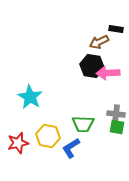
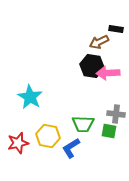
green square: moved 8 px left, 4 px down
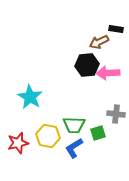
black hexagon: moved 5 px left, 1 px up; rotated 15 degrees counterclockwise
green trapezoid: moved 9 px left, 1 px down
green square: moved 11 px left, 2 px down; rotated 28 degrees counterclockwise
blue L-shape: moved 3 px right
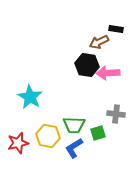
black hexagon: rotated 15 degrees clockwise
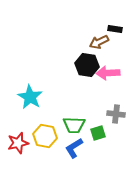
black rectangle: moved 1 px left
yellow hexagon: moved 3 px left
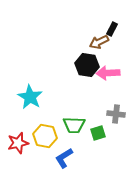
black rectangle: moved 3 px left; rotated 72 degrees counterclockwise
blue L-shape: moved 10 px left, 10 px down
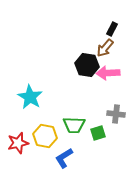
brown arrow: moved 6 px right, 6 px down; rotated 24 degrees counterclockwise
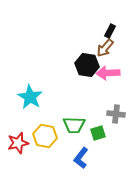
black rectangle: moved 2 px left, 2 px down
blue L-shape: moved 17 px right; rotated 20 degrees counterclockwise
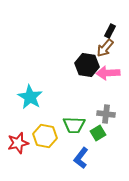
gray cross: moved 10 px left
green square: rotated 14 degrees counterclockwise
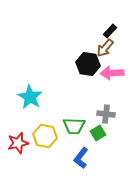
black rectangle: rotated 16 degrees clockwise
black hexagon: moved 1 px right, 1 px up
pink arrow: moved 4 px right
green trapezoid: moved 1 px down
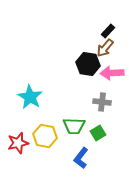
black rectangle: moved 2 px left
gray cross: moved 4 px left, 12 px up
